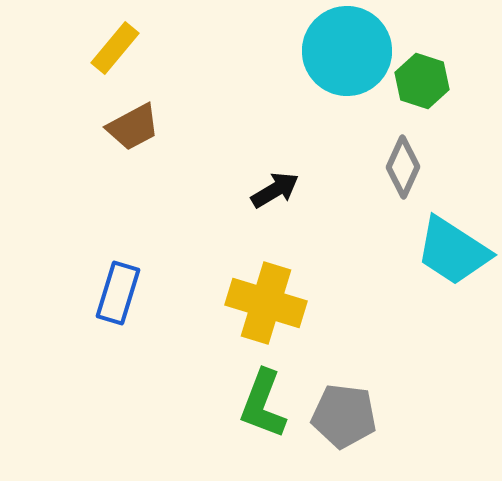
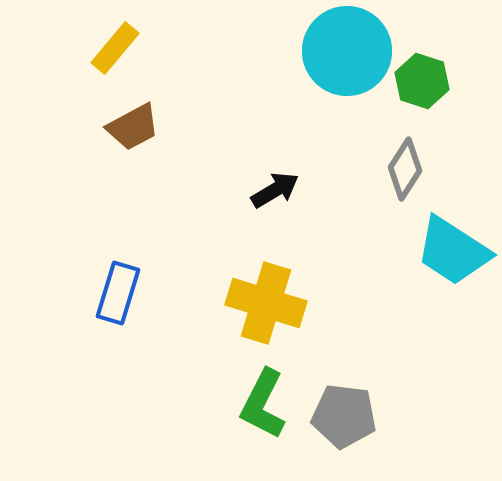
gray diamond: moved 2 px right, 2 px down; rotated 8 degrees clockwise
green L-shape: rotated 6 degrees clockwise
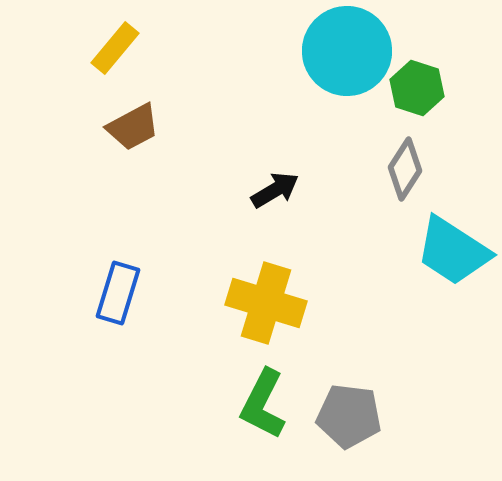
green hexagon: moved 5 px left, 7 px down
gray pentagon: moved 5 px right
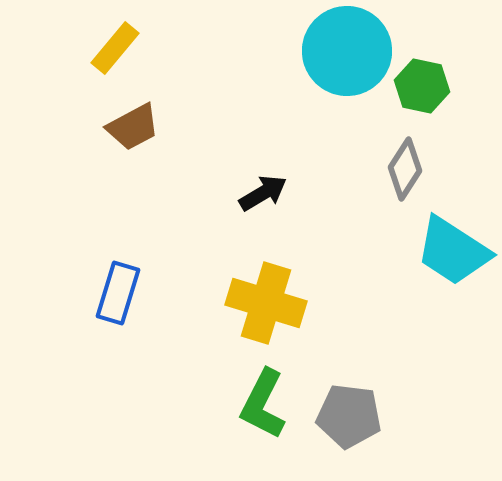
green hexagon: moved 5 px right, 2 px up; rotated 6 degrees counterclockwise
black arrow: moved 12 px left, 3 px down
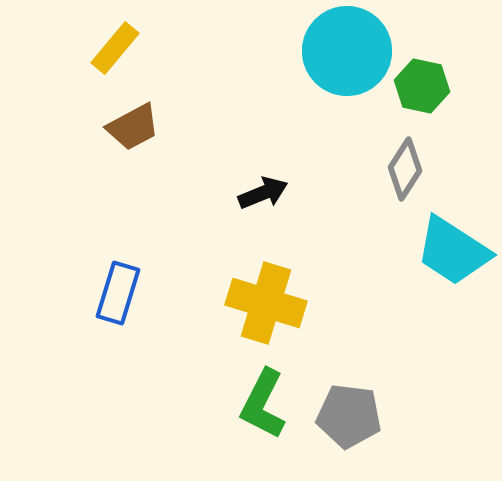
black arrow: rotated 9 degrees clockwise
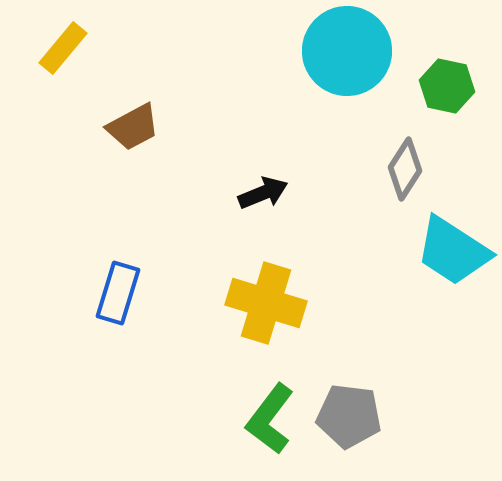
yellow rectangle: moved 52 px left
green hexagon: moved 25 px right
green L-shape: moved 7 px right, 15 px down; rotated 10 degrees clockwise
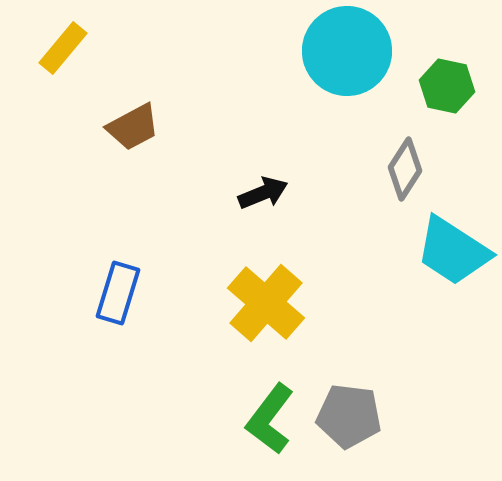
yellow cross: rotated 24 degrees clockwise
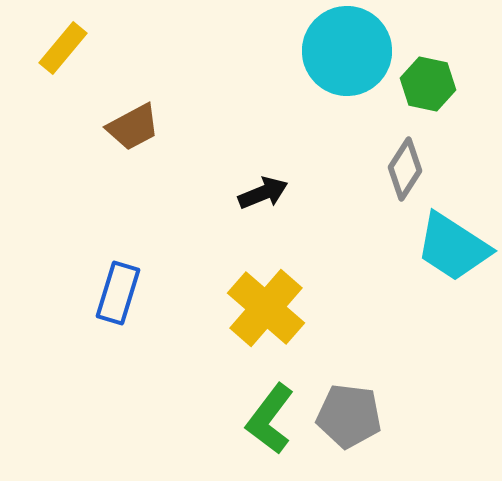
green hexagon: moved 19 px left, 2 px up
cyan trapezoid: moved 4 px up
yellow cross: moved 5 px down
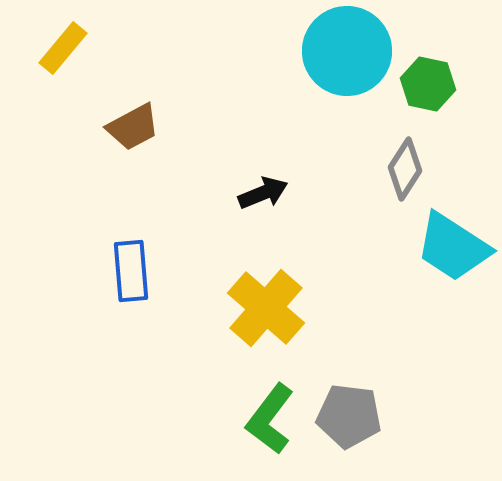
blue rectangle: moved 13 px right, 22 px up; rotated 22 degrees counterclockwise
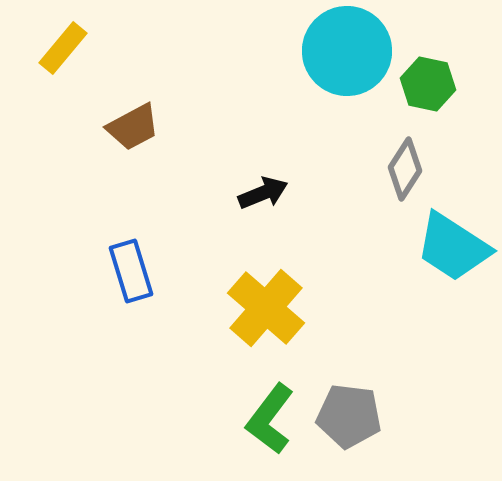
blue rectangle: rotated 12 degrees counterclockwise
